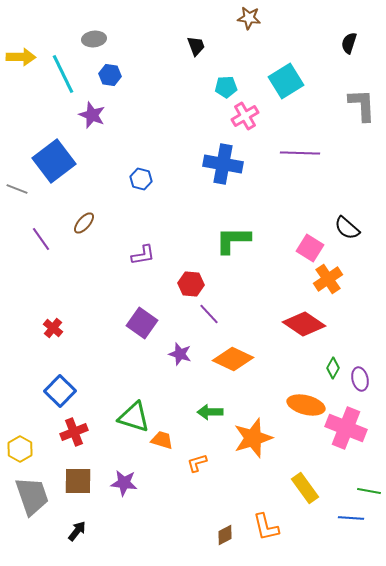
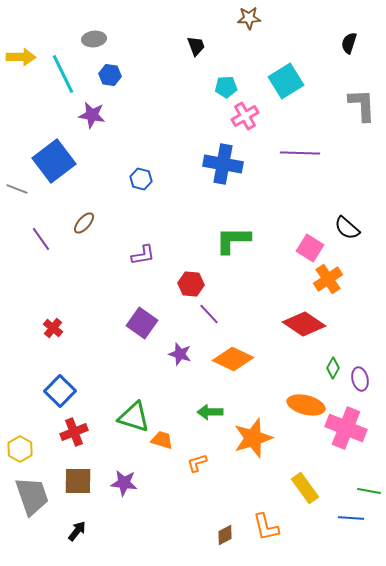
brown star at (249, 18): rotated 10 degrees counterclockwise
purple star at (92, 115): rotated 12 degrees counterclockwise
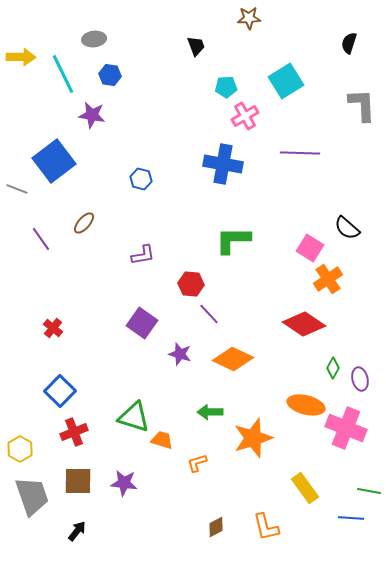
brown diamond at (225, 535): moved 9 px left, 8 px up
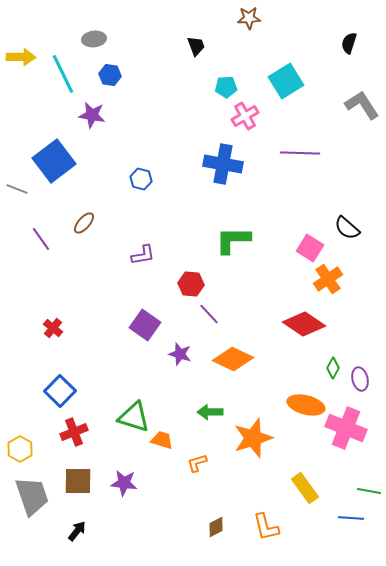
gray L-shape at (362, 105): rotated 30 degrees counterclockwise
purple square at (142, 323): moved 3 px right, 2 px down
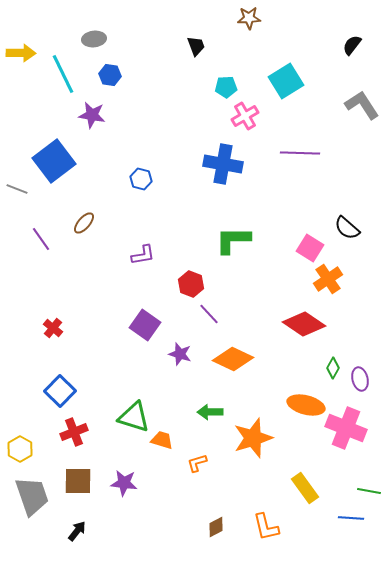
black semicircle at (349, 43): moved 3 px right, 2 px down; rotated 20 degrees clockwise
yellow arrow at (21, 57): moved 4 px up
red hexagon at (191, 284): rotated 15 degrees clockwise
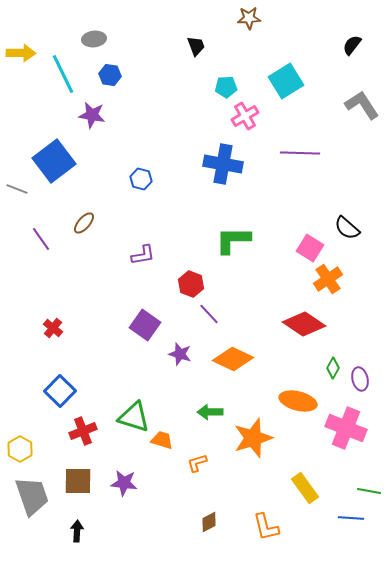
orange ellipse at (306, 405): moved 8 px left, 4 px up
red cross at (74, 432): moved 9 px right, 1 px up
brown diamond at (216, 527): moved 7 px left, 5 px up
black arrow at (77, 531): rotated 35 degrees counterclockwise
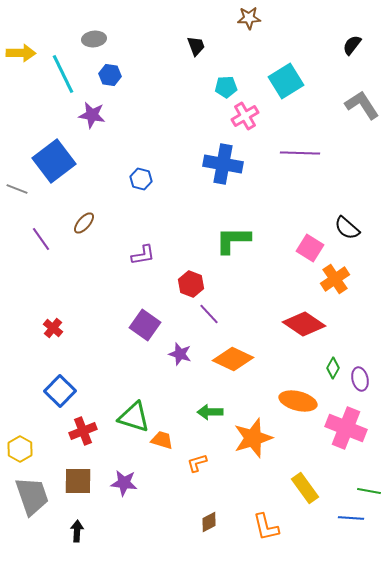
orange cross at (328, 279): moved 7 px right
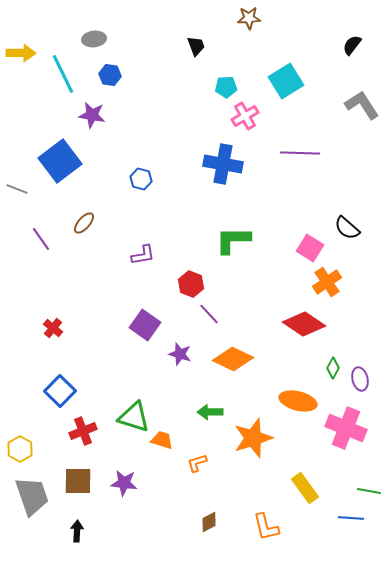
blue square at (54, 161): moved 6 px right
orange cross at (335, 279): moved 8 px left, 3 px down
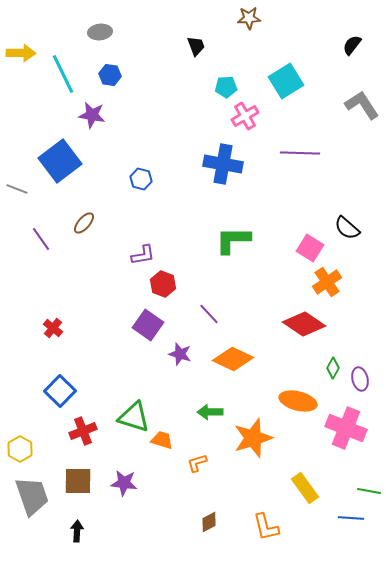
gray ellipse at (94, 39): moved 6 px right, 7 px up
red hexagon at (191, 284): moved 28 px left
purple square at (145, 325): moved 3 px right
